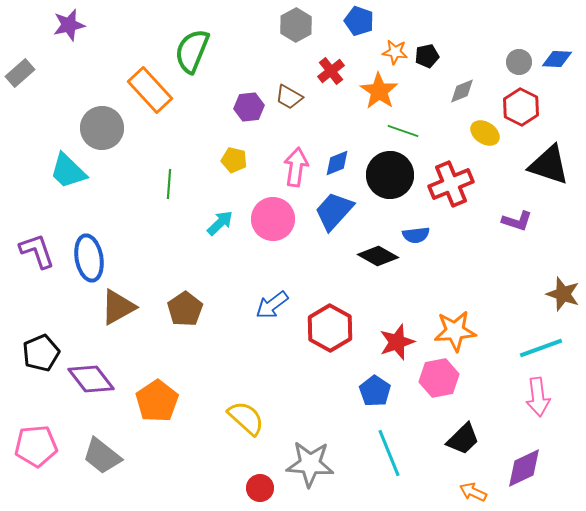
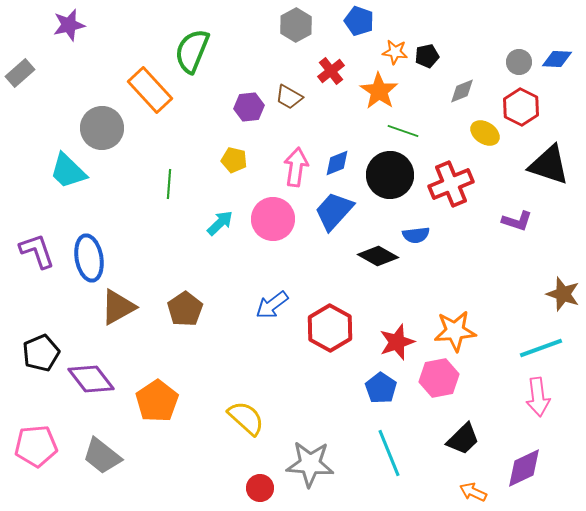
blue pentagon at (375, 391): moved 6 px right, 3 px up
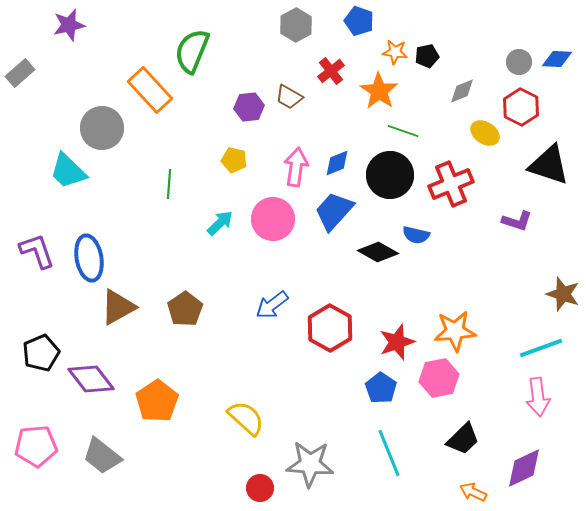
blue semicircle at (416, 235): rotated 20 degrees clockwise
black diamond at (378, 256): moved 4 px up
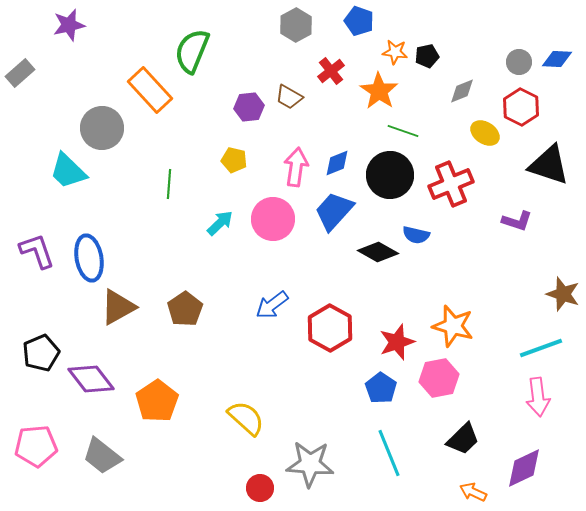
orange star at (455, 331): moved 2 px left, 5 px up; rotated 21 degrees clockwise
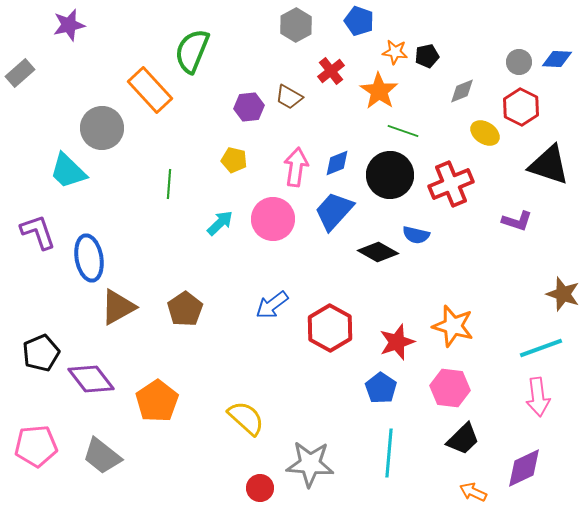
purple L-shape at (37, 251): moved 1 px right, 19 px up
pink hexagon at (439, 378): moved 11 px right, 10 px down; rotated 18 degrees clockwise
cyan line at (389, 453): rotated 27 degrees clockwise
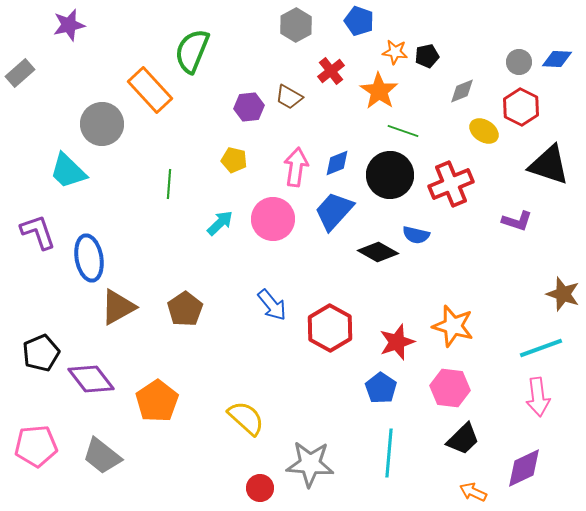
gray circle at (102, 128): moved 4 px up
yellow ellipse at (485, 133): moved 1 px left, 2 px up
blue arrow at (272, 305): rotated 92 degrees counterclockwise
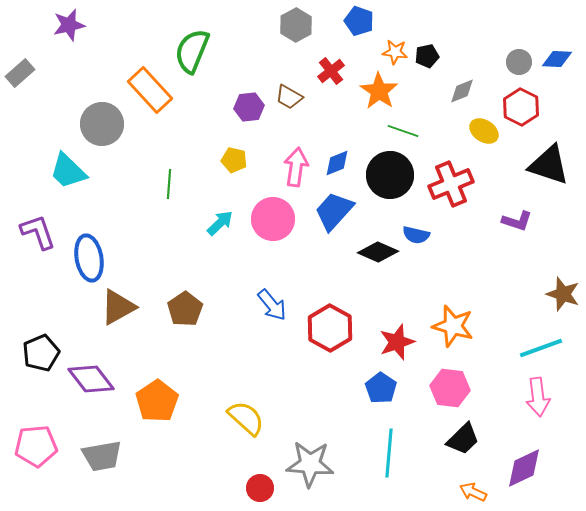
black diamond at (378, 252): rotated 6 degrees counterclockwise
gray trapezoid at (102, 456): rotated 48 degrees counterclockwise
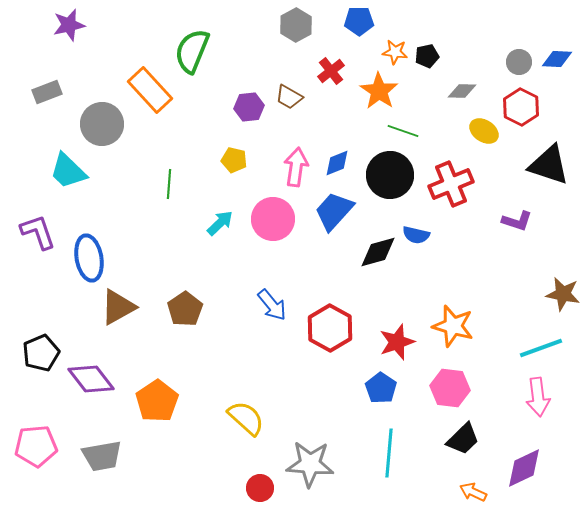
blue pentagon at (359, 21): rotated 20 degrees counterclockwise
gray rectangle at (20, 73): moved 27 px right, 19 px down; rotated 20 degrees clockwise
gray diamond at (462, 91): rotated 24 degrees clockwise
black diamond at (378, 252): rotated 39 degrees counterclockwise
brown star at (563, 294): rotated 8 degrees counterclockwise
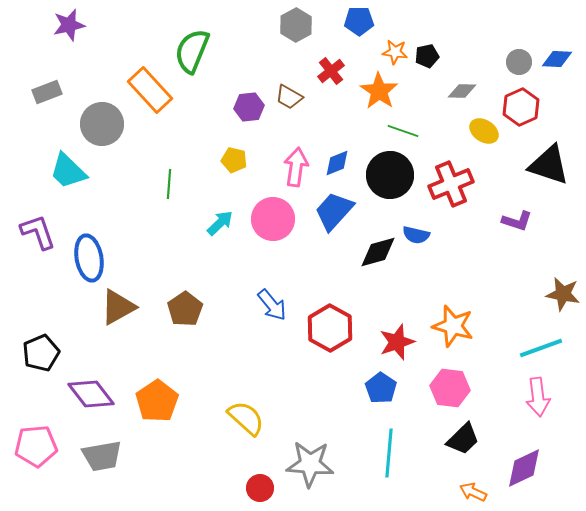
red hexagon at (521, 107): rotated 9 degrees clockwise
purple diamond at (91, 379): moved 15 px down
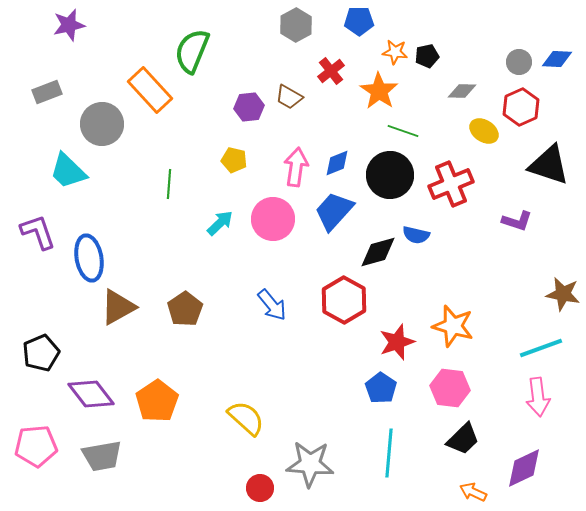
red hexagon at (330, 328): moved 14 px right, 28 px up
